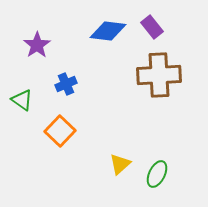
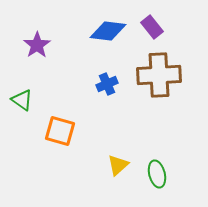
blue cross: moved 41 px right
orange square: rotated 28 degrees counterclockwise
yellow triangle: moved 2 px left, 1 px down
green ellipse: rotated 40 degrees counterclockwise
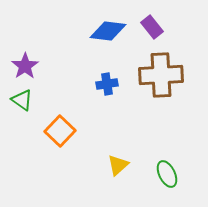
purple star: moved 12 px left, 21 px down
brown cross: moved 2 px right
blue cross: rotated 15 degrees clockwise
orange square: rotated 28 degrees clockwise
green ellipse: moved 10 px right; rotated 12 degrees counterclockwise
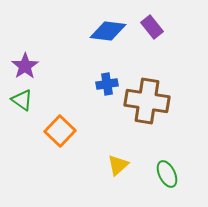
brown cross: moved 14 px left, 26 px down; rotated 12 degrees clockwise
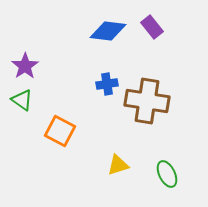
orange square: rotated 16 degrees counterclockwise
yellow triangle: rotated 25 degrees clockwise
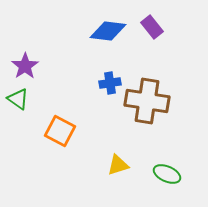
blue cross: moved 3 px right, 1 px up
green triangle: moved 4 px left, 1 px up
green ellipse: rotated 40 degrees counterclockwise
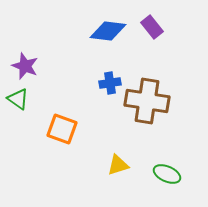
purple star: rotated 16 degrees counterclockwise
orange square: moved 2 px right, 2 px up; rotated 8 degrees counterclockwise
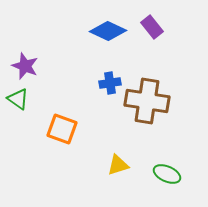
blue diamond: rotated 18 degrees clockwise
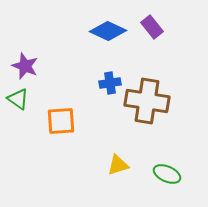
orange square: moved 1 px left, 8 px up; rotated 24 degrees counterclockwise
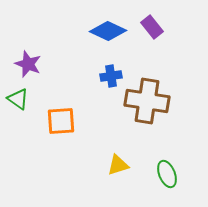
purple star: moved 3 px right, 2 px up
blue cross: moved 1 px right, 7 px up
green ellipse: rotated 44 degrees clockwise
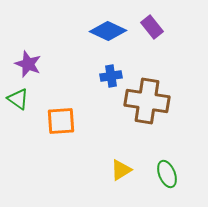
yellow triangle: moved 3 px right, 5 px down; rotated 15 degrees counterclockwise
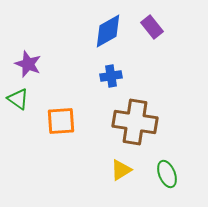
blue diamond: rotated 54 degrees counterclockwise
brown cross: moved 12 px left, 21 px down
